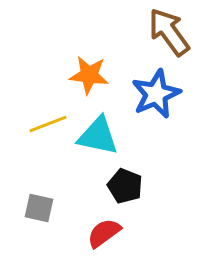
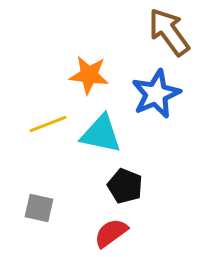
cyan triangle: moved 3 px right, 2 px up
red semicircle: moved 7 px right
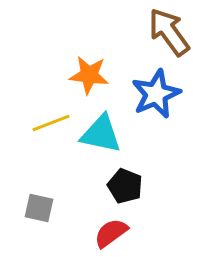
yellow line: moved 3 px right, 1 px up
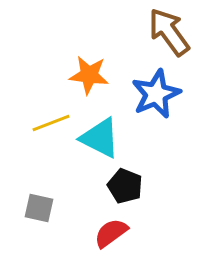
cyan triangle: moved 1 px left, 4 px down; rotated 15 degrees clockwise
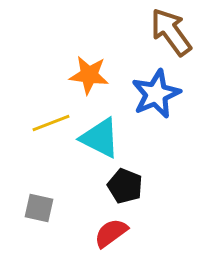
brown arrow: moved 2 px right
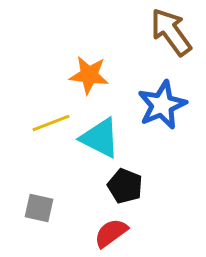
blue star: moved 6 px right, 11 px down
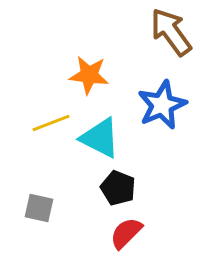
black pentagon: moved 7 px left, 2 px down
red semicircle: moved 15 px right; rotated 9 degrees counterclockwise
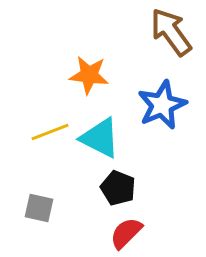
yellow line: moved 1 px left, 9 px down
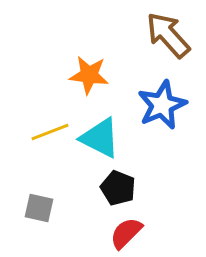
brown arrow: moved 3 px left, 3 px down; rotated 6 degrees counterclockwise
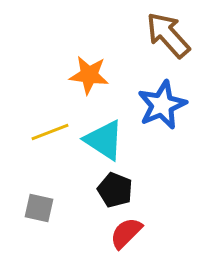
cyan triangle: moved 4 px right, 2 px down; rotated 6 degrees clockwise
black pentagon: moved 3 px left, 2 px down
